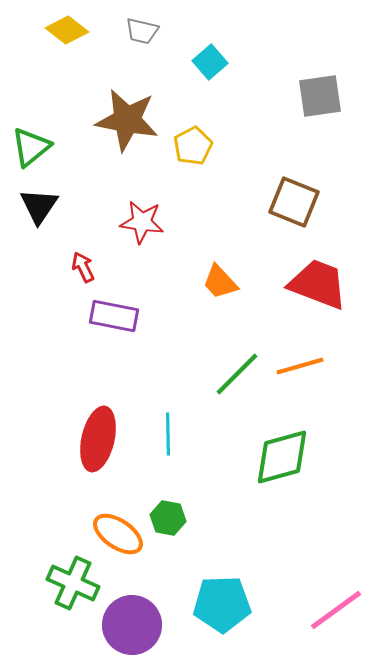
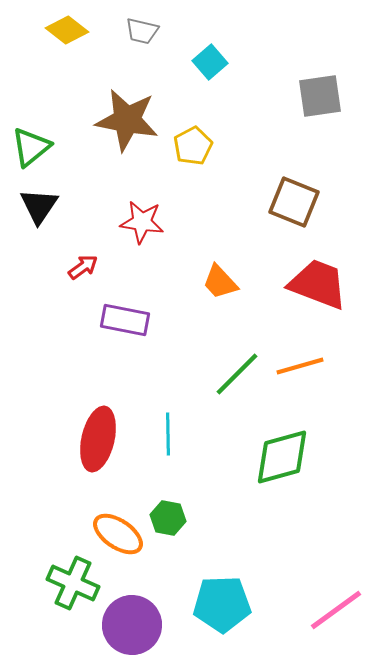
red arrow: rotated 80 degrees clockwise
purple rectangle: moved 11 px right, 4 px down
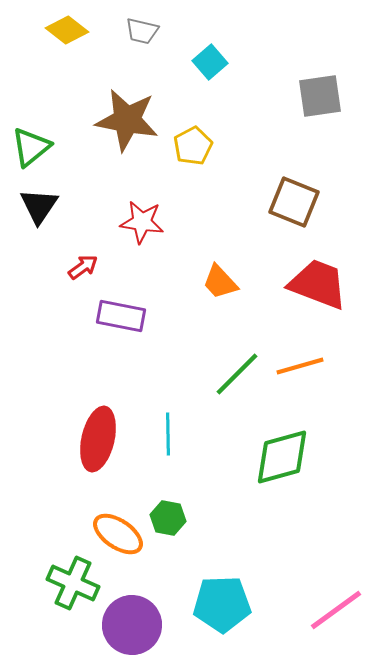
purple rectangle: moved 4 px left, 4 px up
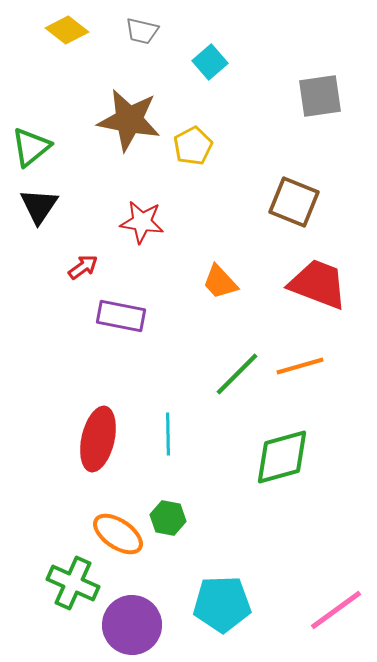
brown star: moved 2 px right
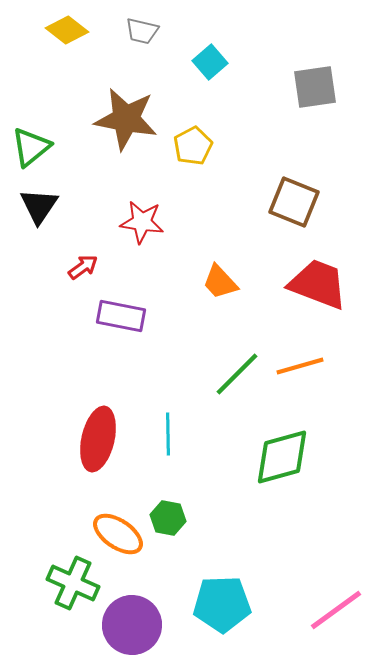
gray square: moved 5 px left, 9 px up
brown star: moved 3 px left, 1 px up
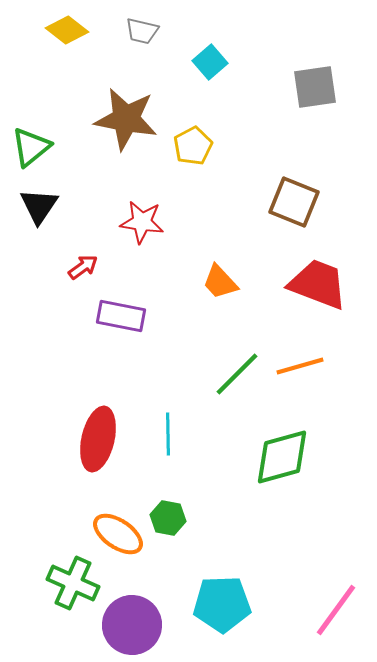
pink line: rotated 18 degrees counterclockwise
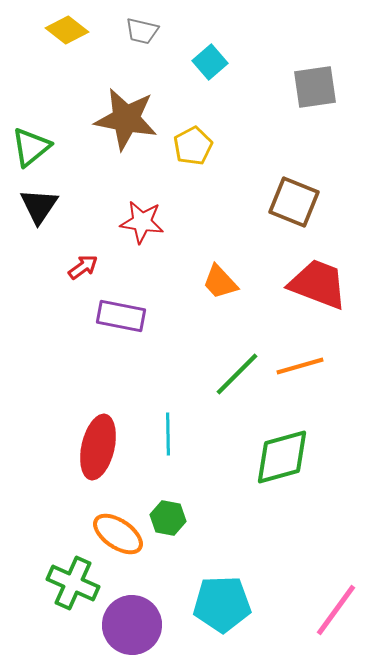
red ellipse: moved 8 px down
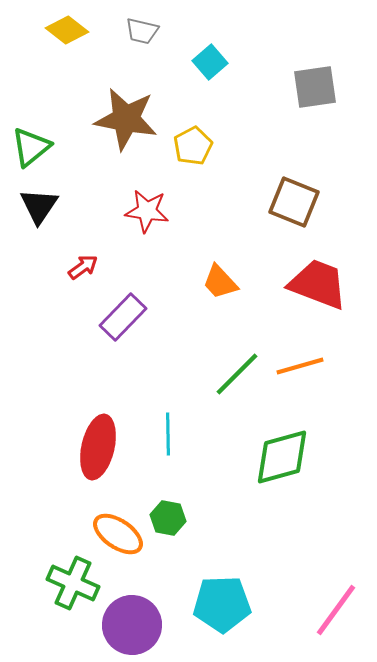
red star: moved 5 px right, 11 px up
purple rectangle: moved 2 px right, 1 px down; rotated 57 degrees counterclockwise
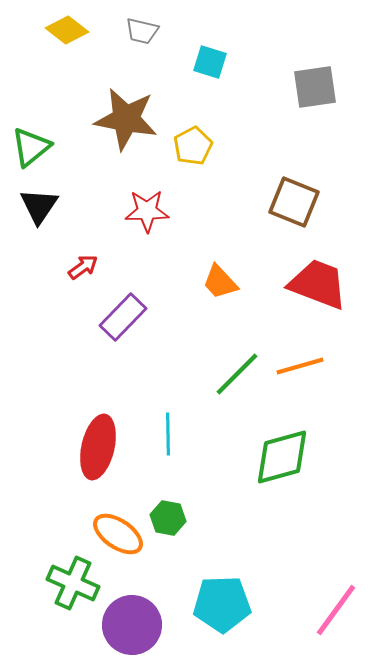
cyan square: rotated 32 degrees counterclockwise
red star: rotated 9 degrees counterclockwise
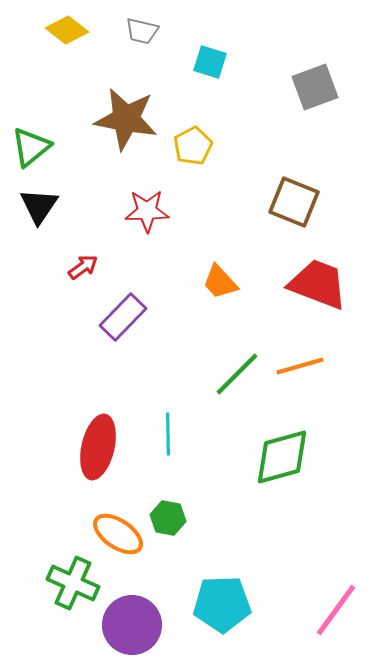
gray square: rotated 12 degrees counterclockwise
